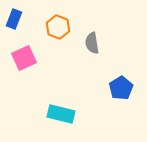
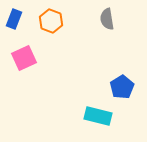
orange hexagon: moved 7 px left, 6 px up
gray semicircle: moved 15 px right, 24 px up
blue pentagon: moved 1 px right, 1 px up
cyan rectangle: moved 37 px right, 2 px down
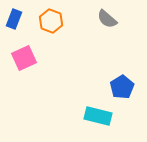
gray semicircle: rotated 40 degrees counterclockwise
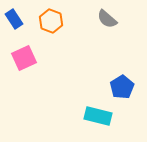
blue rectangle: rotated 54 degrees counterclockwise
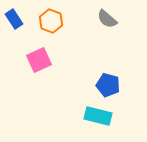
pink square: moved 15 px right, 2 px down
blue pentagon: moved 14 px left, 2 px up; rotated 25 degrees counterclockwise
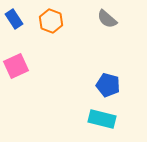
pink square: moved 23 px left, 6 px down
cyan rectangle: moved 4 px right, 3 px down
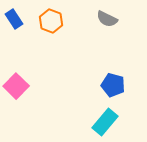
gray semicircle: rotated 15 degrees counterclockwise
pink square: moved 20 px down; rotated 20 degrees counterclockwise
blue pentagon: moved 5 px right
cyan rectangle: moved 3 px right, 3 px down; rotated 64 degrees counterclockwise
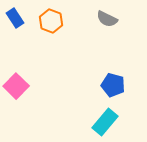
blue rectangle: moved 1 px right, 1 px up
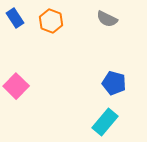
blue pentagon: moved 1 px right, 2 px up
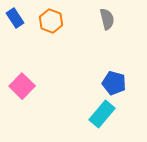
gray semicircle: rotated 130 degrees counterclockwise
pink square: moved 6 px right
cyan rectangle: moved 3 px left, 8 px up
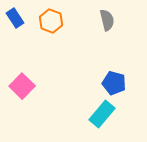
gray semicircle: moved 1 px down
